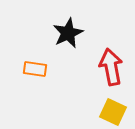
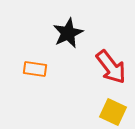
red arrow: rotated 153 degrees clockwise
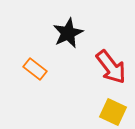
orange rectangle: rotated 30 degrees clockwise
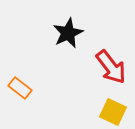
orange rectangle: moved 15 px left, 19 px down
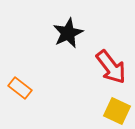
yellow square: moved 4 px right, 1 px up
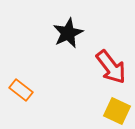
orange rectangle: moved 1 px right, 2 px down
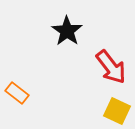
black star: moved 1 px left, 2 px up; rotated 12 degrees counterclockwise
orange rectangle: moved 4 px left, 3 px down
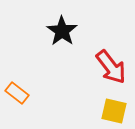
black star: moved 5 px left
yellow square: moved 3 px left; rotated 12 degrees counterclockwise
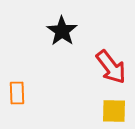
orange rectangle: rotated 50 degrees clockwise
yellow square: rotated 12 degrees counterclockwise
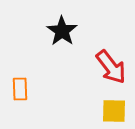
orange rectangle: moved 3 px right, 4 px up
